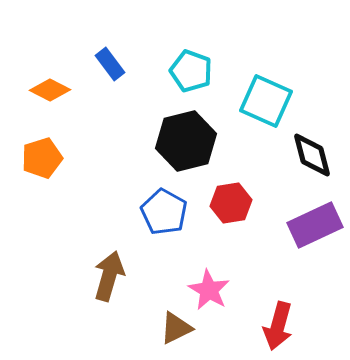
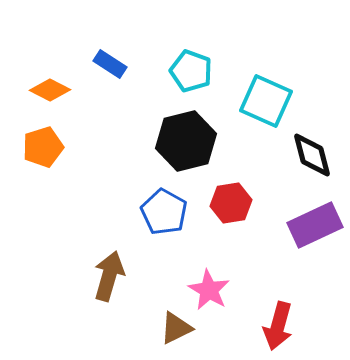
blue rectangle: rotated 20 degrees counterclockwise
orange pentagon: moved 1 px right, 11 px up
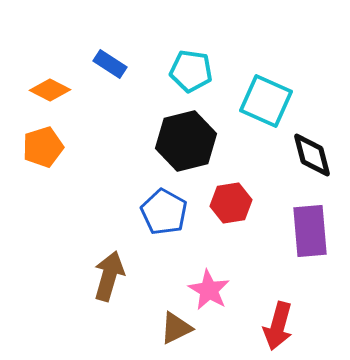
cyan pentagon: rotated 12 degrees counterclockwise
purple rectangle: moved 5 px left, 6 px down; rotated 70 degrees counterclockwise
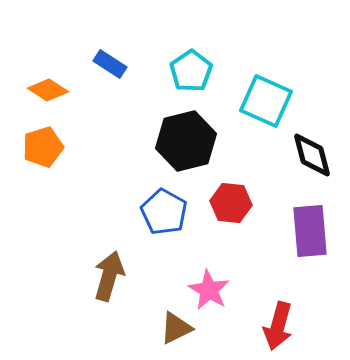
cyan pentagon: rotated 30 degrees clockwise
orange diamond: moved 2 px left; rotated 6 degrees clockwise
red hexagon: rotated 15 degrees clockwise
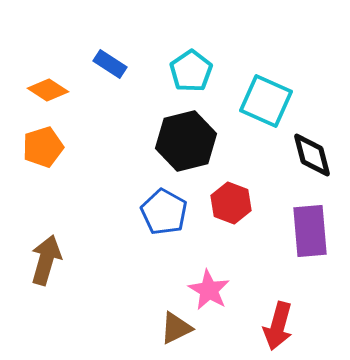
red hexagon: rotated 15 degrees clockwise
brown arrow: moved 63 px left, 16 px up
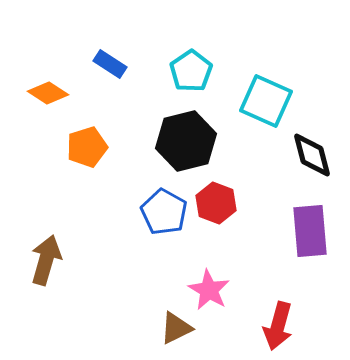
orange diamond: moved 3 px down
orange pentagon: moved 44 px right
red hexagon: moved 15 px left
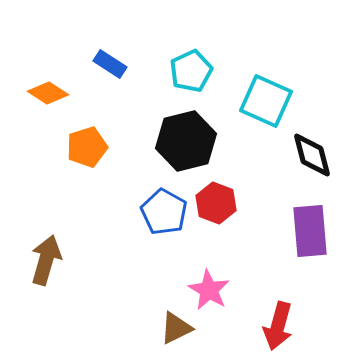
cyan pentagon: rotated 9 degrees clockwise
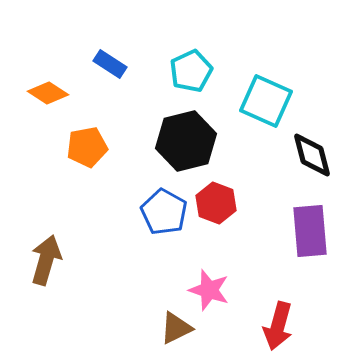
orange pentagon: rotated 6 degrees clockwise
pink star: rotated 12 degrees counterclockwise
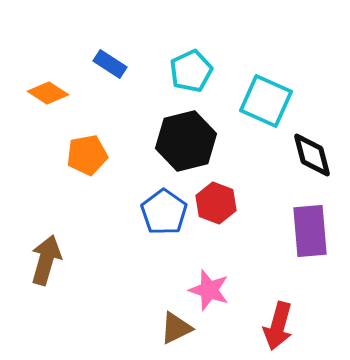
orange pentagon: moved 8 px down
blue pentagon: rotated 6 degrees clockwise
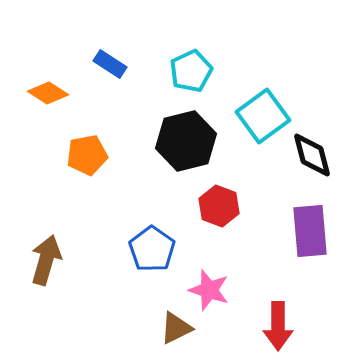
cyan square: moved 3 px left, 15 px down; rotated 30 degrees clockwise
red hexagon: moved 3 px right, 3 px down
blue pentagon: moved 12 px left, 37 px down
red arrow: rotated 15 degrees counterclockwise
